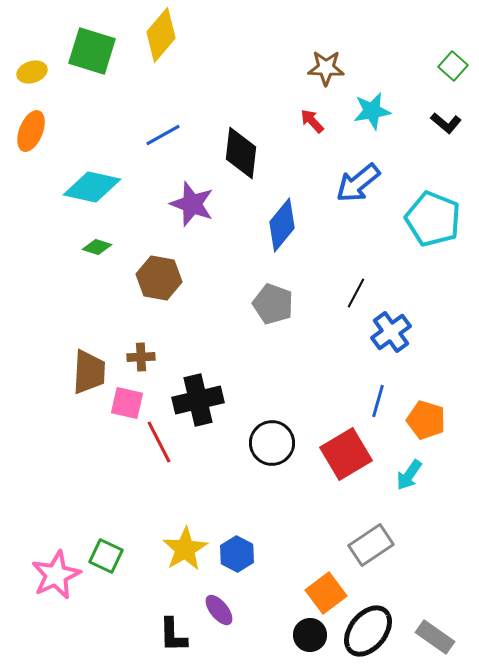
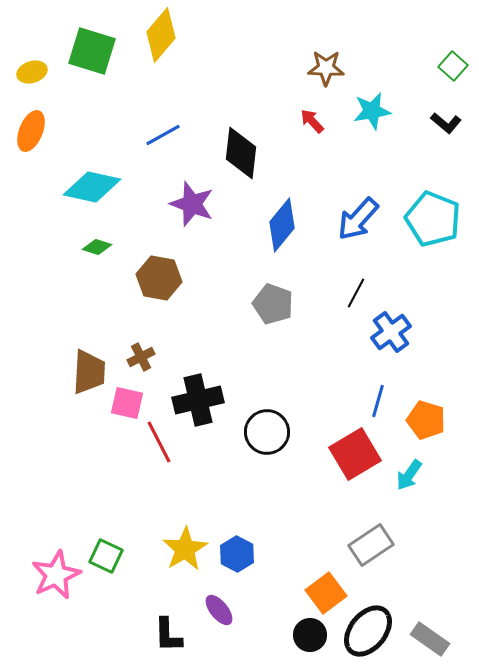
blue arrow at (358, 183): moved 36 px down; rotated 9 degrees counterclockwise
brown cross at (141, 357): rotated 24 degrees counterclockwise
black circle at (272, 443): moved 5 px left, 11 px up
red square at (346, 454): moved 9 px right
black L-shape at (173, 635): moved 5 px left
gray rectangle at (435, 637): moved 5 px left, 2 px down
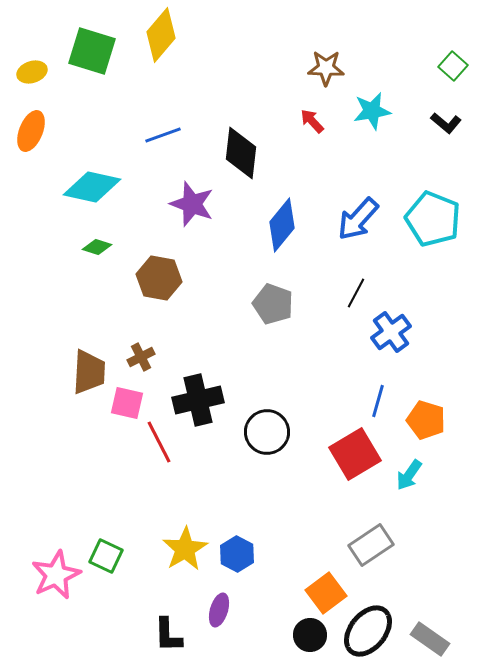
blue line at (163, 135): rotated 9 degrees clockwise
purple ellipse at (219, 610): rotated 56 degrees clockwise
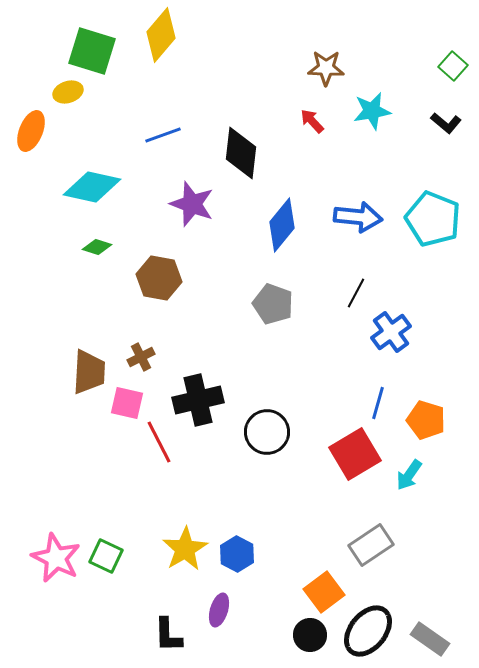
yellow ellipse at (32, 72): moved 36 px right, 20 px down
blue arrow at (358, 219): moved 2 px up; rotated 126 degrees counterclockwise
blue line at (378, 401): moved 2 px down
pink star at (56, 575): moved 17 px up; rotated 21 degrees counterclockwise
orange square at (326, 593): moved 2 px left, 1 px up
